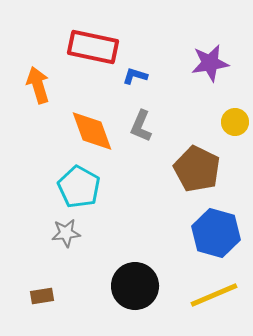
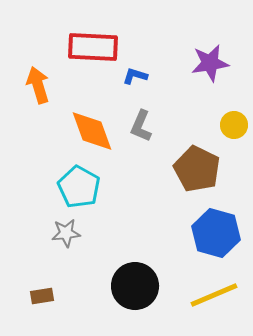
red rectangle: rotated 9 degrees counterclockwise
yellow circle: moved 1 px left, 3 px down
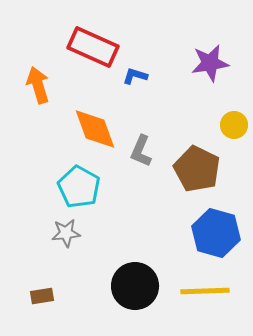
red rectangle: rotated 21 degrees clockwise
gray L-shape: moved 25 px down
orange diamond: moved 3 px right, 2 px up
yellow line: moved 9 px left, 4 px up; rotated 21 degrees clockwise
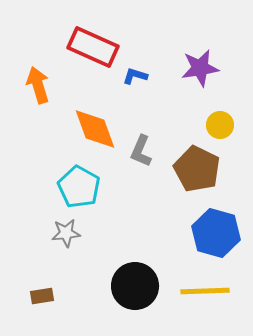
purple star: moved 10 px left, 5 px down
yellow circle: moved 14 px left
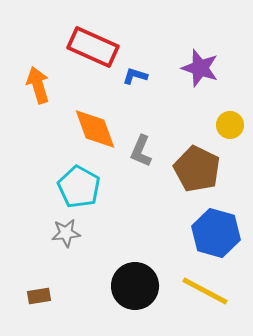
purple star: rotated 27 degrees clockwise
yellow circle: moved 10 px right
yellow line: rotated 30 degrees clockwise
brown rectangle: moved 3 px left
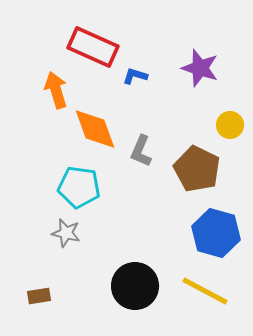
orange arrow: moved 18 px right, 5 px down
cyan pentagon: rotated 21 degrees counterclockwise
gray star: rotated 20 degrees clockwise
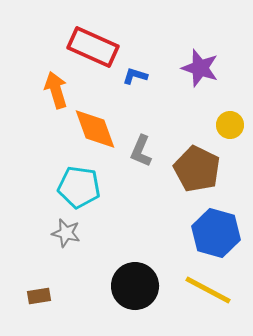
yellow line: moved 3 px right, 1 px up
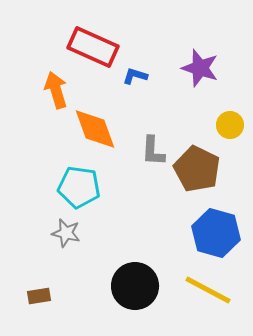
gray L-shape: moved 12 px right; rotated 20 degrees counterclockwise
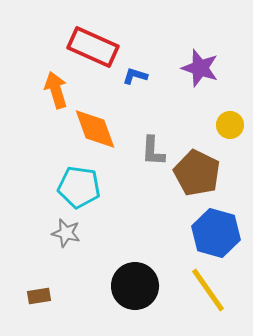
brown pentagon: moved 4 px down
yellow line: rotated 27 degrees clockwise
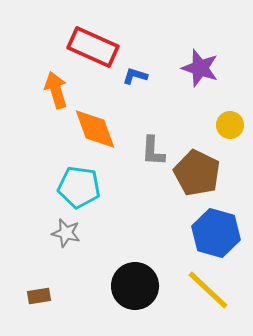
yellow line: rotated 12 degrees counterclockwise
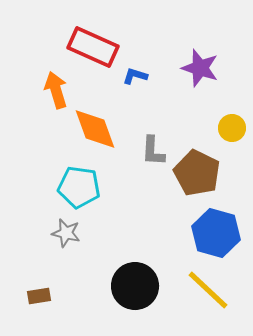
yellow circle: moved 2 px right, 3 px down
